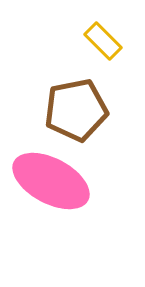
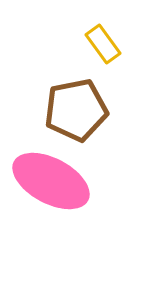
yellow rectangle: moved 3 px down; rotated 9 degrees clockwise
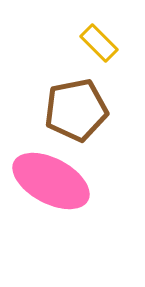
yellow rectangle: moved 4 px left, 1 px up; rotated 9 degrees counterclockwise
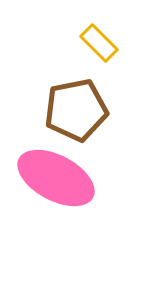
pink ellipse: moved 5 px right, 3 px up
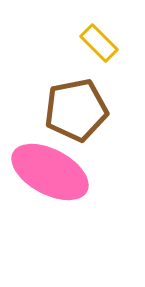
pink ellipse: moved 6 px left, 6 px up
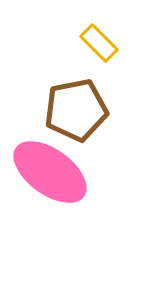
pink ellipse: rotated 8 degrees clockwise
